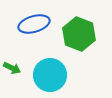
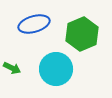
green hexagon: moved 3 px right; rotated 16 degrees clockwise
cyan circle: moved 6 px right, 6 px up
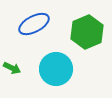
blue ellipse: rotated 12 degrees counterclockwise
green hexagon: moved 5 px right, 2 px up
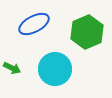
cyan circle: moved 1 px left
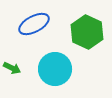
green hexagon: rotated 12 degrees counterclockwise
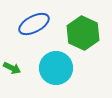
green hexagon: moved 4 px left, 1 px down
cyan circle: moved 1 px right, 1 px up
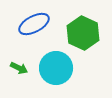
green arrow: moved 7 px right
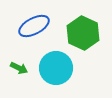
blue ellipse: moved 2 px down
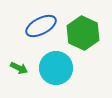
blue ellipse: moved 7 px right
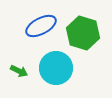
green hexagon: rotated 8 degrees counterclockwise
green arrow: moved 3 px down
